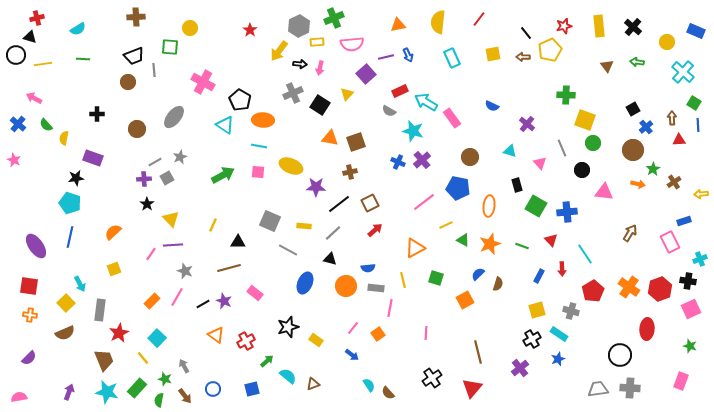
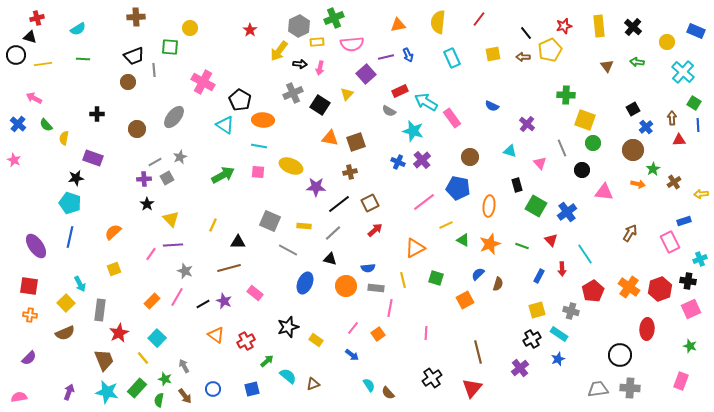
blue cross at (567, 212): rotated 30 degrees counterclockwise
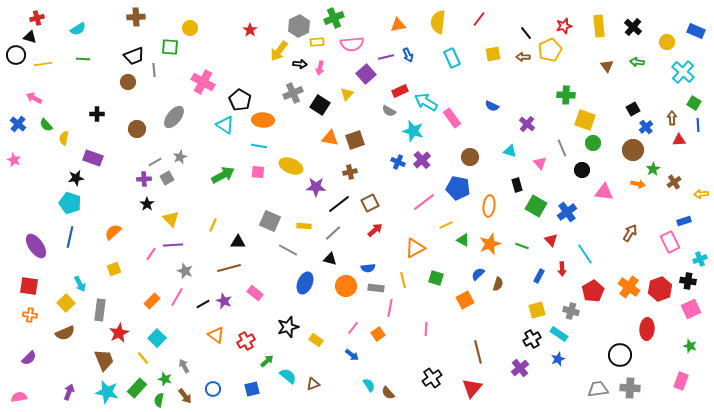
brown square at (356, 142): moved 1 px left, 2 px up
pink line at (426, 333): moved 4 px up
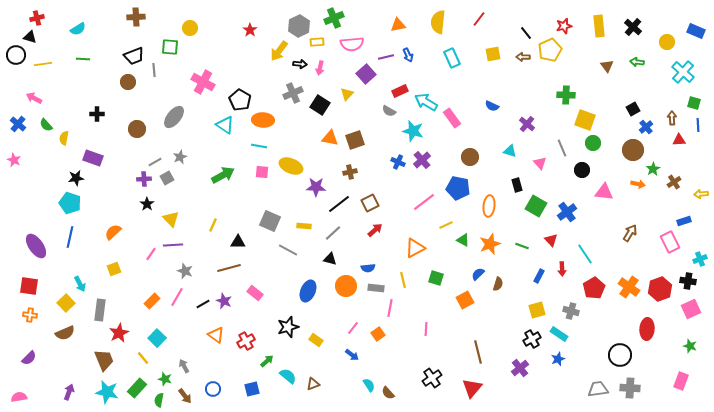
green square at (694, 103): rotated 16 degrees counterclockwise
pink square at (258, 172): moved 4 px right
blue ellipse at (305, 283): moved 3 px right, 8 px down
red pentagon at (593, 291): moved 1 px right, 3 px up
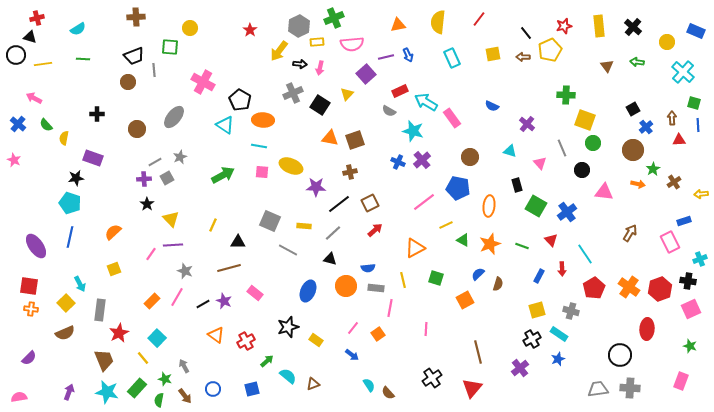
orange cross at (30, 315): moved 1 px right, 6 px up
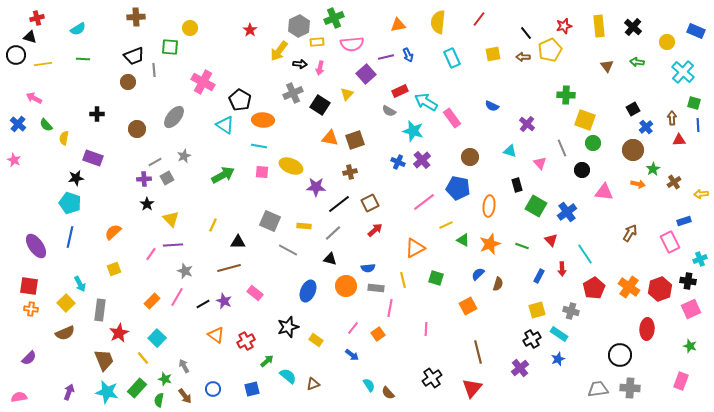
gray star at (180, 157): moved 4 px right, 1 px up
orange square at (465, 300): moved 3 px right, 6 px down
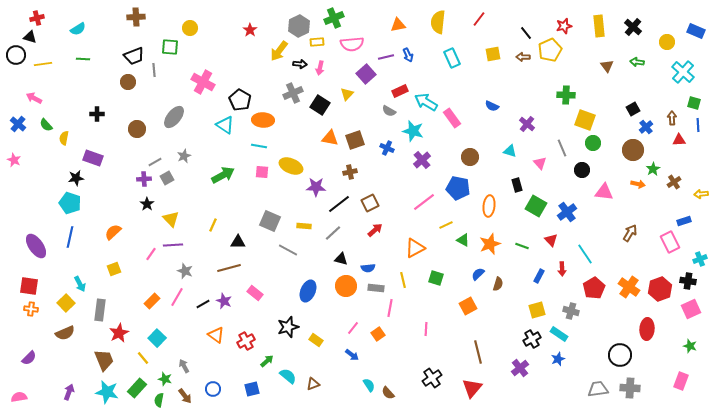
blue cross at (398, 162): moved 11 px left, 14 px up
black triangle at (330, 259): moved 11 px right
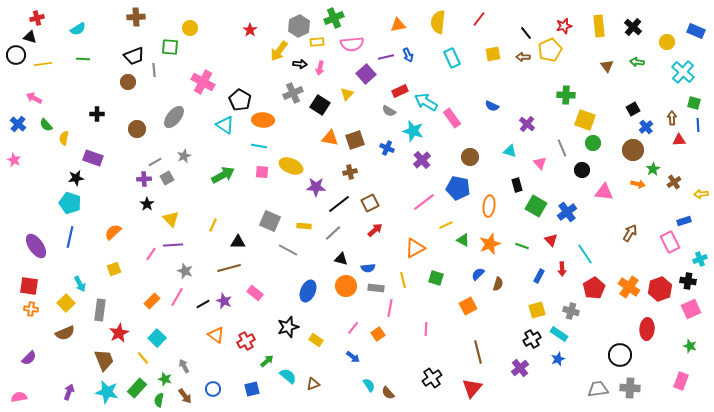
blue arrow at (352, 355): moved 1 px right, 2 px down
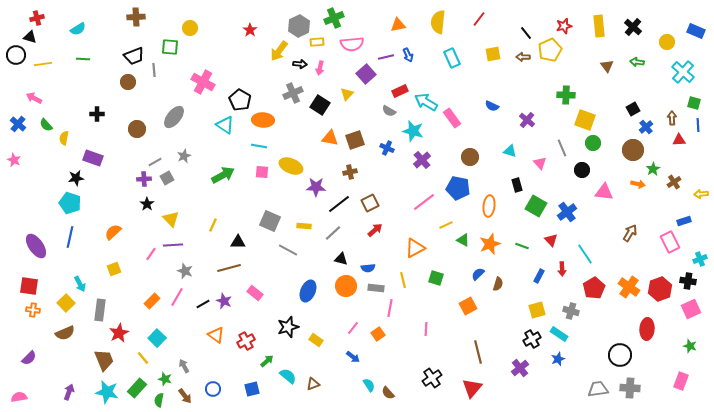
purple cross at (527, 124): moved 4 px up
orange cross at (31, 309): moved 2 px right, 1 px down
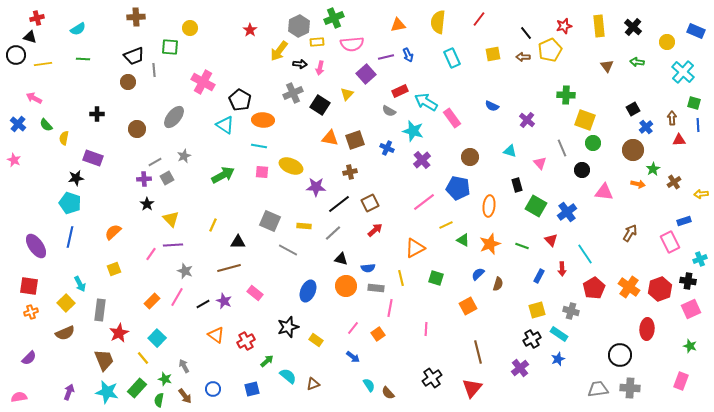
yellow line at (403, 280): moved 2 px left, 2 px up
orange cross at (33, 310): moved 2 px left, 2 px down; rotated 24 degrees counterclockwise
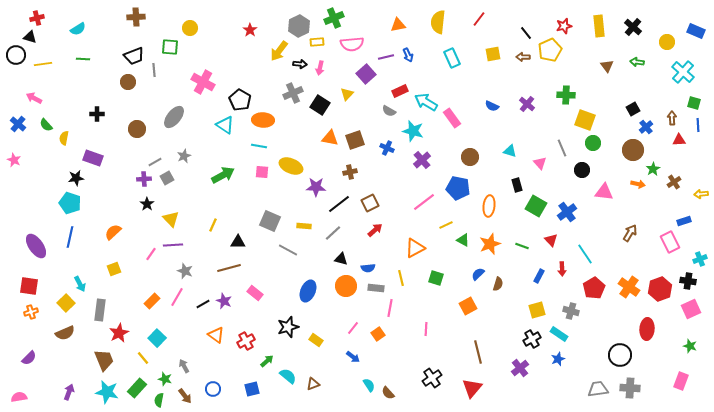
purple cross at (527, 120): moved 16 px up
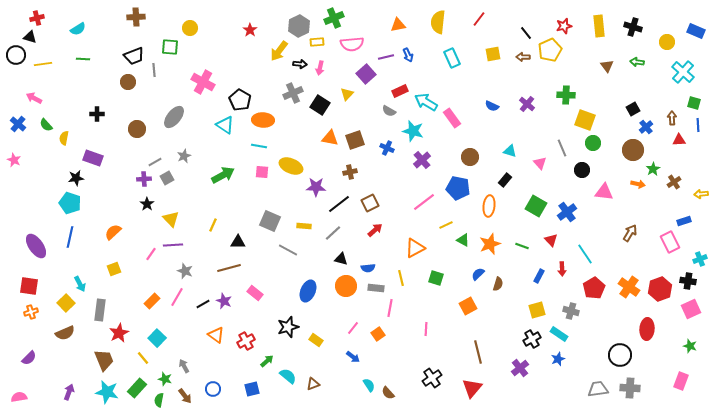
black cross at (633, 27): rotated 24 degrees counterclockwise
black rectangle at (517, 185): moved 12 px left, 5 px up; rotated 56 degrees clockwise
